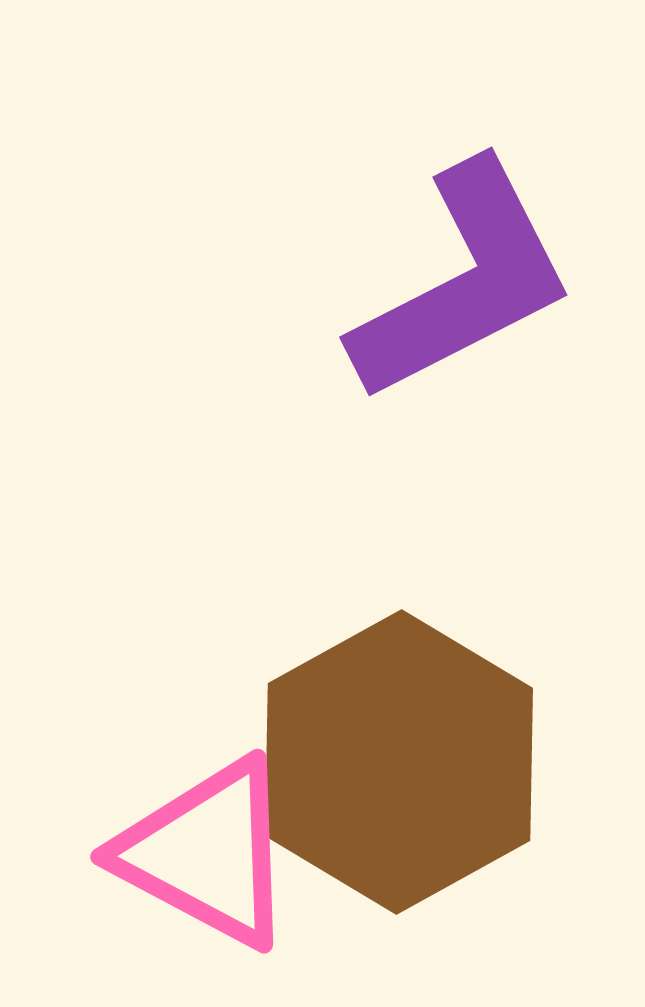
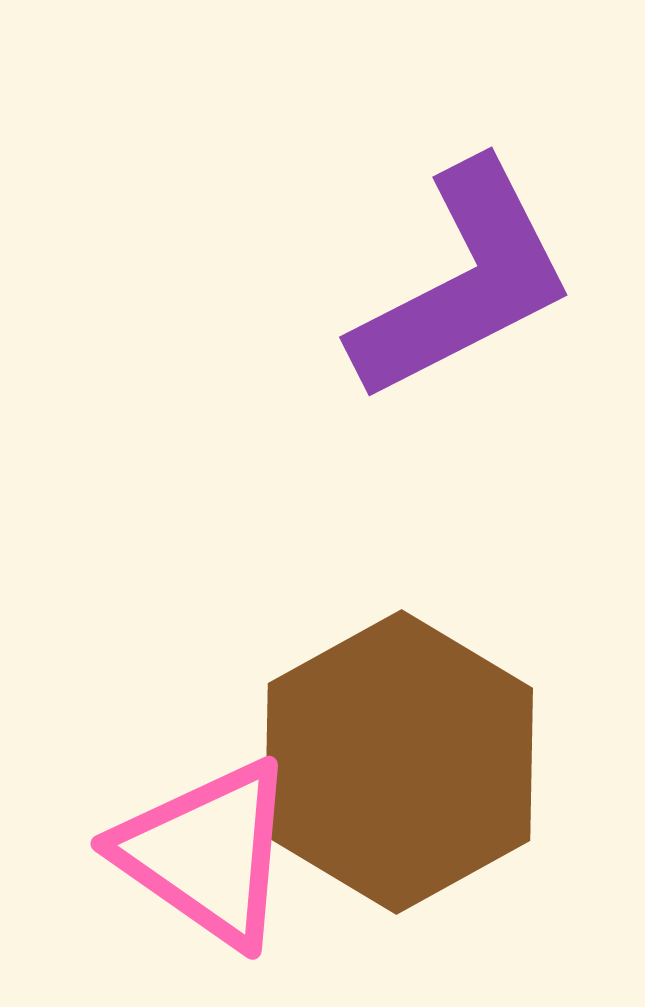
pink triangle: rotated 7 degrees clockwise
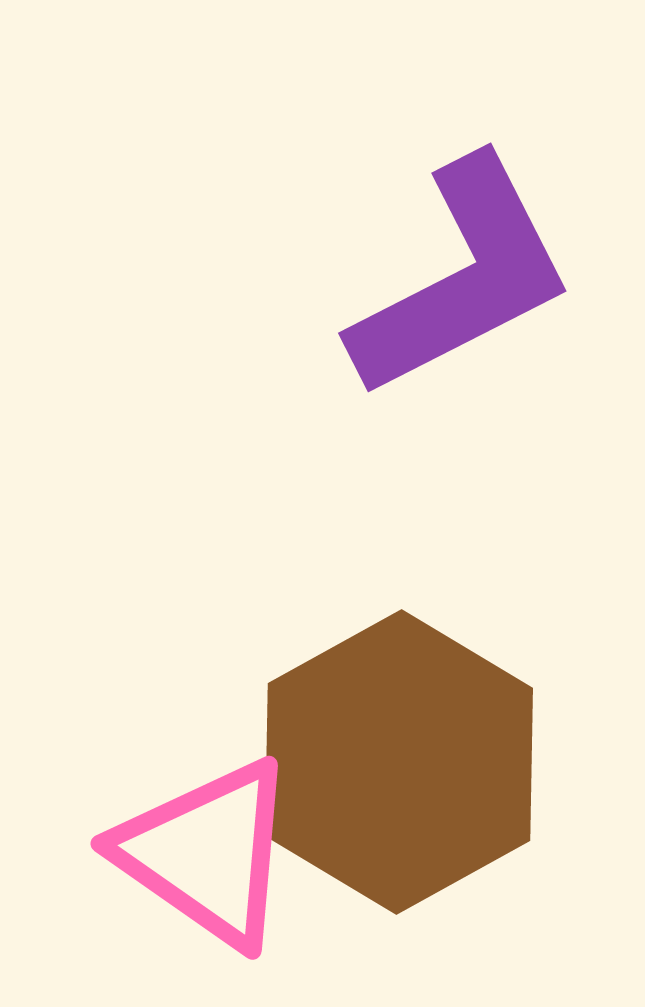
purple L-shape: moved 1 px left, 4 px up
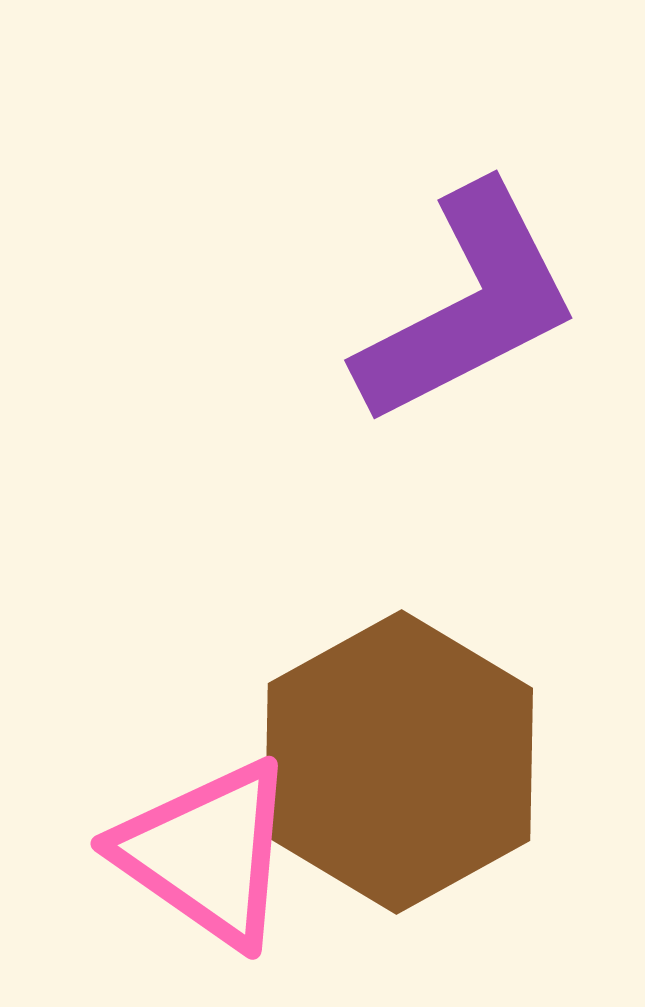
purple L-shape: moved 6 px right, 27 px down
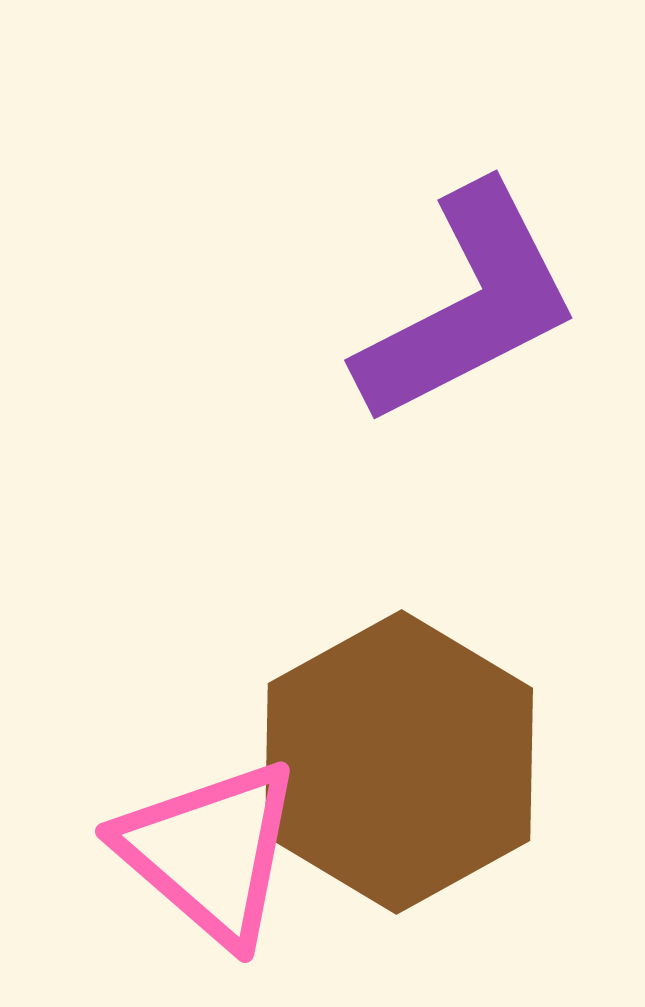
pink triangle: moved 3 px right, 1 px up; rotated 6 degrees clockwise
